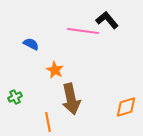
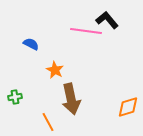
pink line: moved 3 px right
green cross: rotated 16 degrees clockwise
orange diamond: moved 2 px right
orange line: rotated 18 degrees counterclockwise
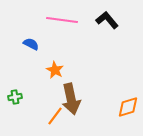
pink line: moved 24 px left, 11 px up
orange line: moved 7 px right, 6 px up; rotated 66 degrees clockwise
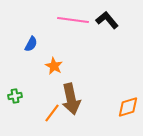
pink line: moved 11 px right
blue semicircle: rotated 91 degrees clockwise
orange star: moved 1 px left, 4 px up
green cross: moved 1 px up
orange line: moved 3 px left, 3 px up
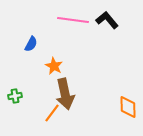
brown arrow: moved 6 px left, 5 px up
orange diamond: rotated 75 degrees counterclockwise
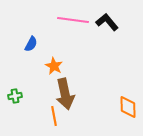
black L-shape: moved 2 px down
orange line: moved 2 px right, 3 px down; rotated 48 degrees counterclockwise
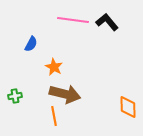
orange star: moved 1 px down
brown arrow: rotated 64 degrees counterclockwise
